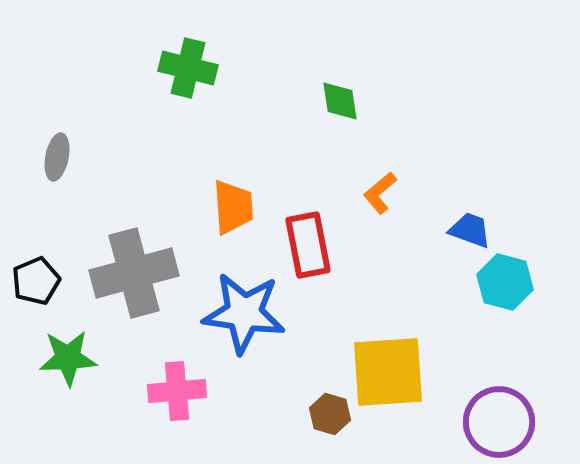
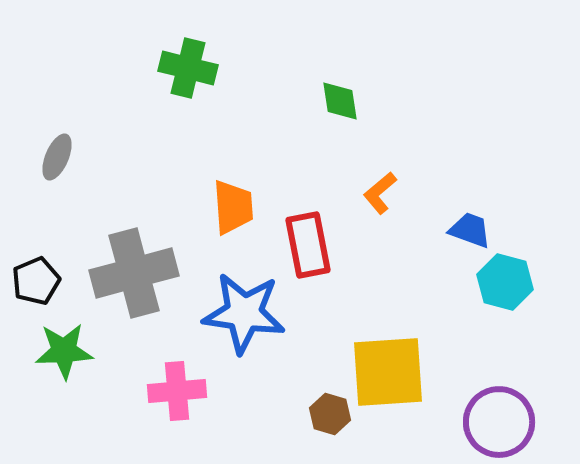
gray ellipse: rotated 12 degrees clockwise
green star: moved 4 px left, 7 px up
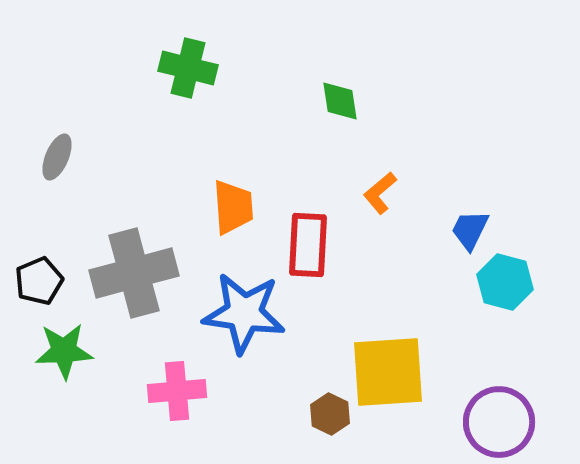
blue trapezoid: rotated 84 degrees counterclockwise
red rectangle: rotated 14 degrees clockwise
black pentagon: moved 3 px right
brown hexagon: rotated 9 degrees clockwise
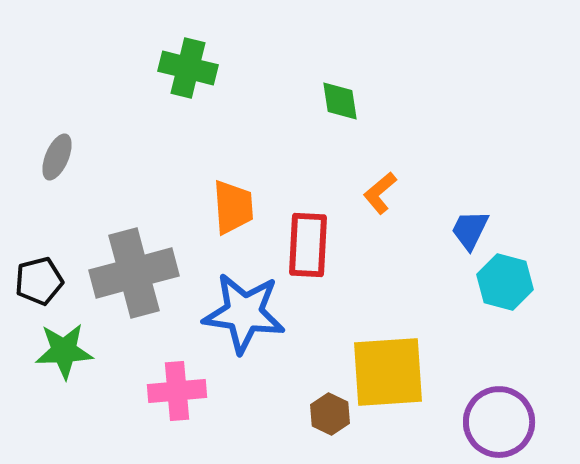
black pentagon: rotated 9 degrees clockwise
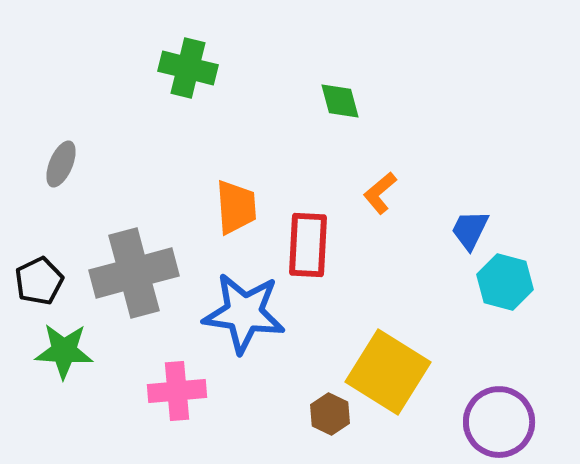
green diamond: rotated 6 degrees counterclockwise
gray ellipse: moved 4 px right, 7 px down
orange trapezoid: moved 3 px right
black pentagon: rotated 12 degrees counterclockwise
green star: rotated 6 degrees clockwise
yellow square: rotated 36 degrees clockwise
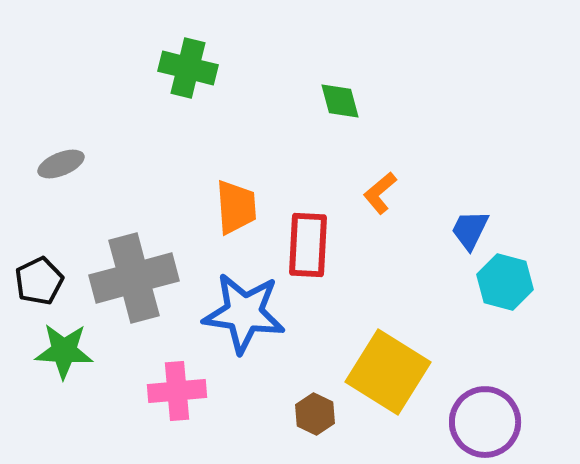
gray ellipse: rotated 45 degrees clockwise
gray cross: moved 5 px down
brown hexagon: moved 15 px left
purple circle: moved 14 px left
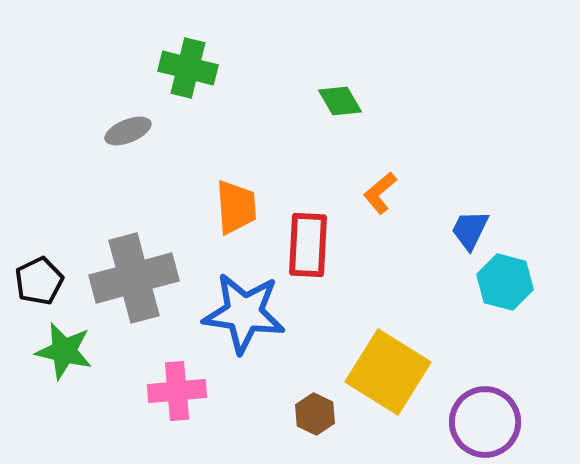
green diamond: rotated 15 degrees counterclockwise
gray ellipse: moved 67 px right, 33 px up
green star: rotated 10 degrees clockwise
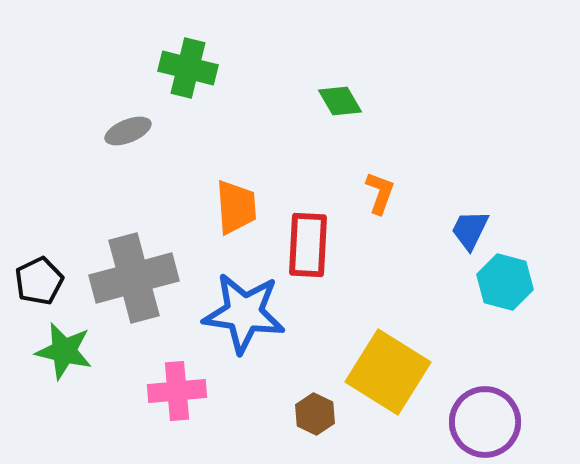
orange L-shape: rotated 150 degrees clockwise
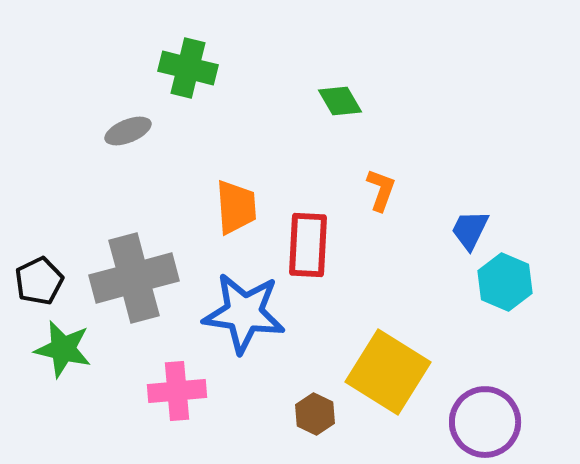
orange L-shape: moved 1 px right, 3 px up
cyan hexagon: rotated 8 degrees clockwise
green star: moved 1 px left, 2 px up
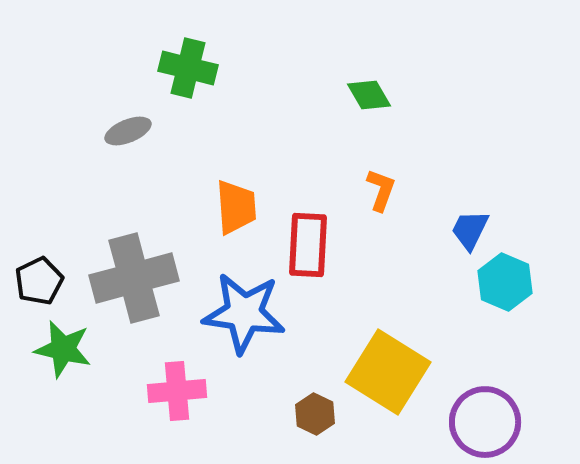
green diamond: moved 29 px right, 6 px up
